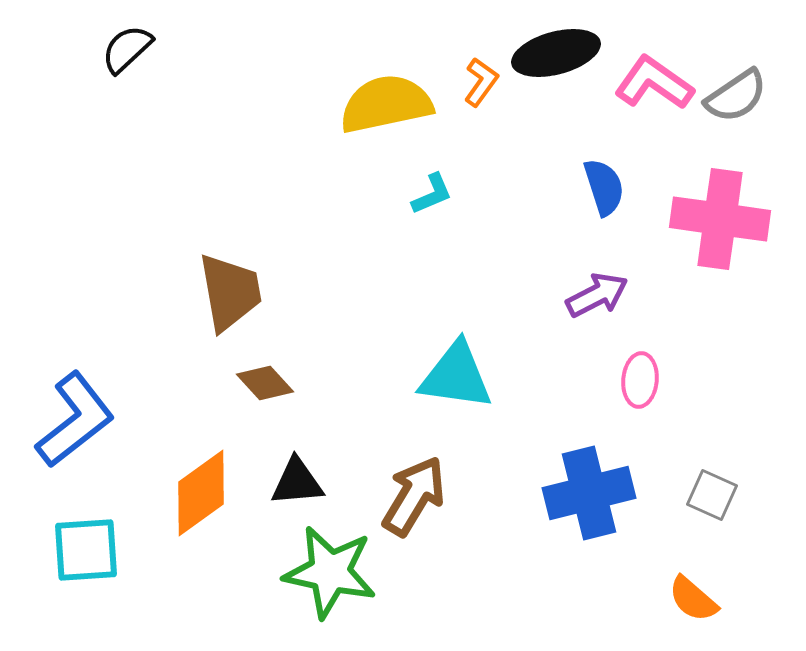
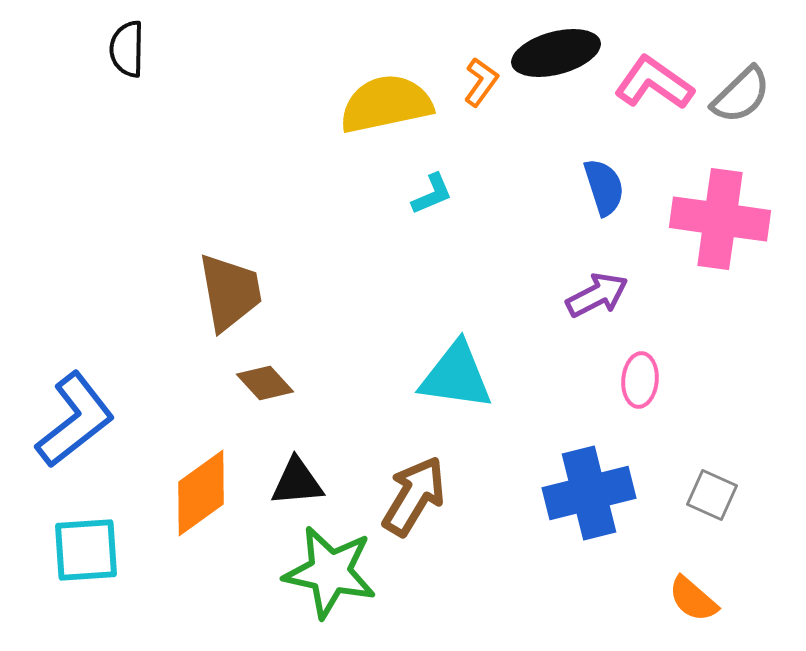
black semicircle: rotated 46 degrees counterclockwise
gray semicircle: moved 5 px right, 1 px up; rotated 10 degrees counterclockwise
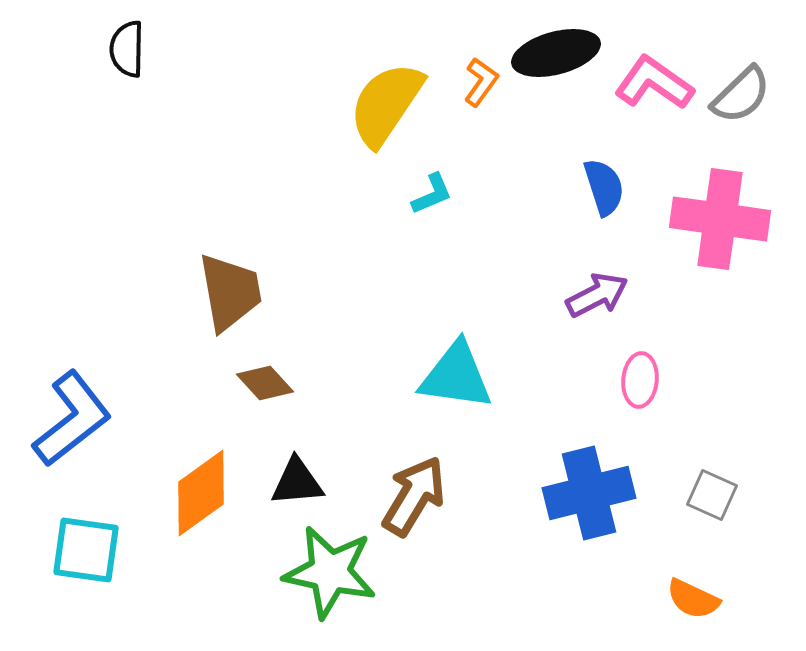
yellow semicircle: rotated 44 degrees counterclockwise
blue L-shape: moved 3 px left, 1 px up
cyan square: rotated 12 degrees clockwise
orange semicircle: rotated 16 degrees counterclockwise
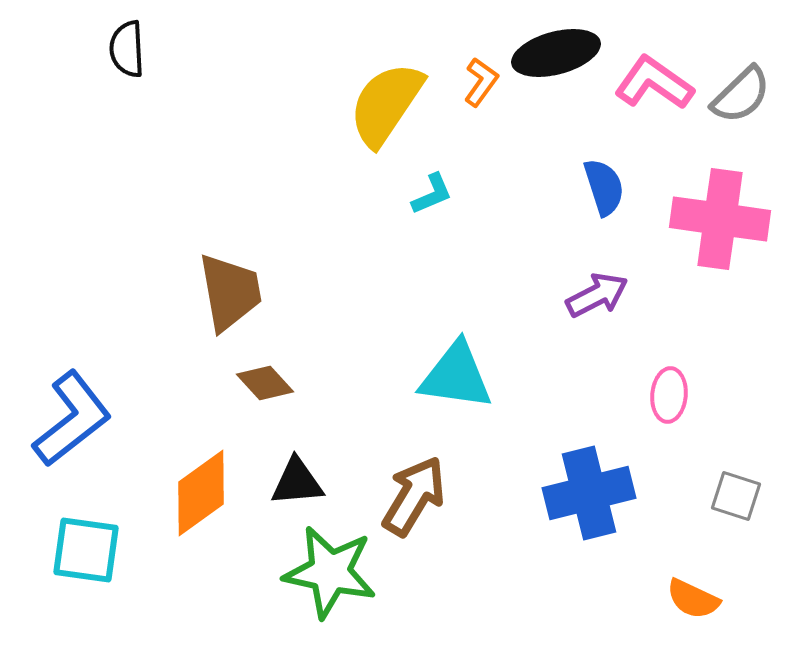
black semicircle: rotated 4 degrees counterclockwise
pink ellipse: moved 29 px right, 15 px down
gray square: moved 24 px right, 1 px down; rotated 6 degrees counterclockwise
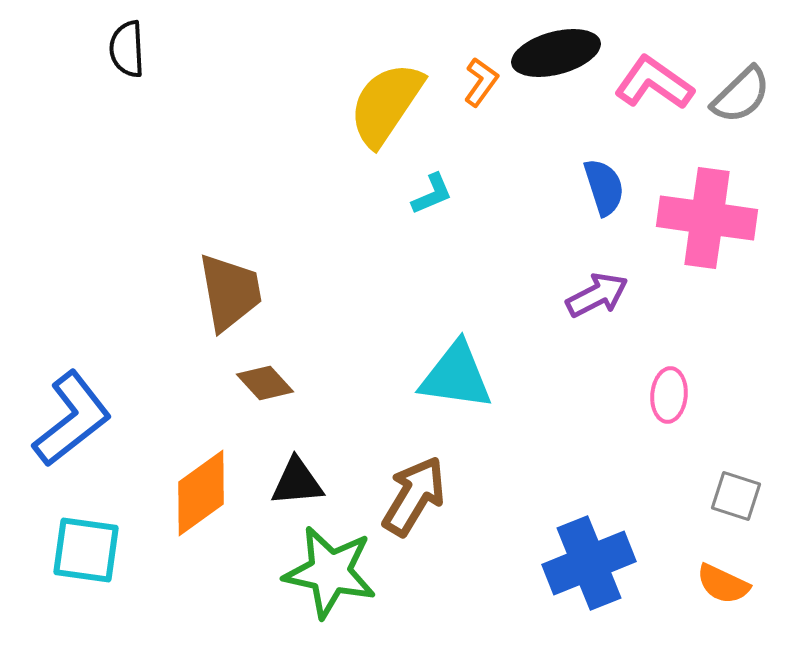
pink cross: moved 13 px left, 1 px up
blue cross: moved 70 px down; rotated 8 degrees counterclockwise
orange semicircle: moved 30 px right, 15 px up
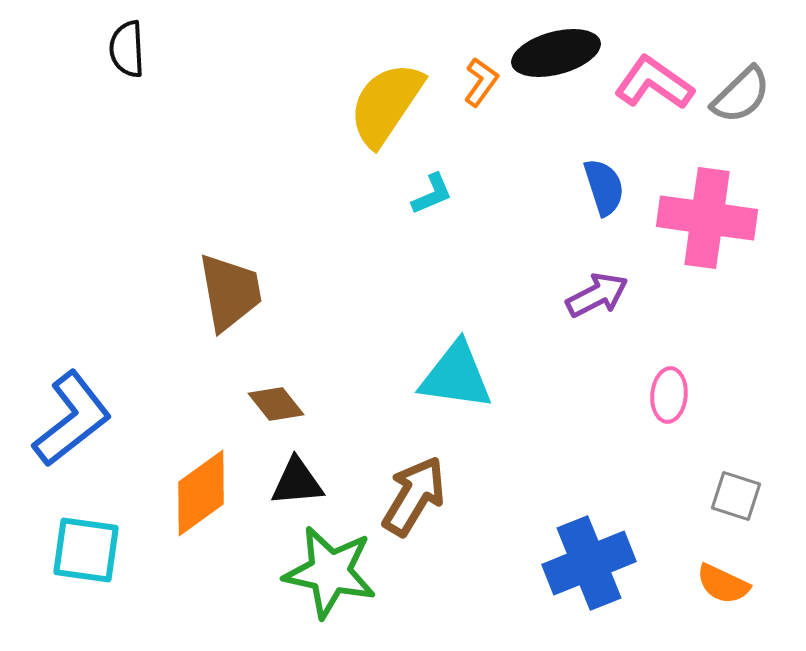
brown diamond: moved 11 px right, 21 px down; rotated 4 degrees clockwise
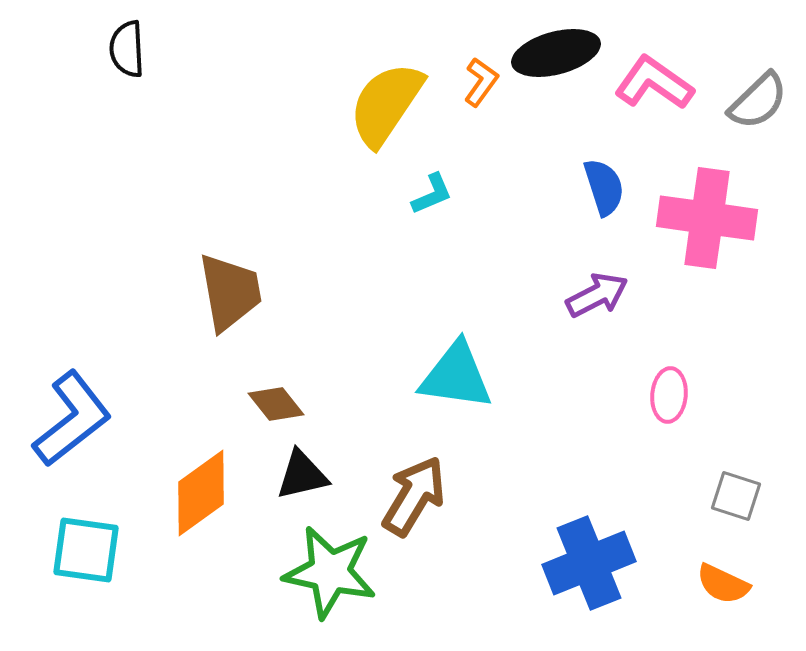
gray semicircle: moved 17 px right, 6 px down
black triangle: moved 5 px right, 7 px up; rotated 8 degrees counterclockwise
